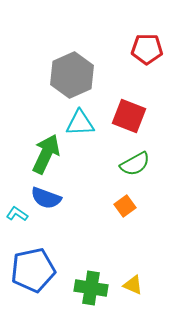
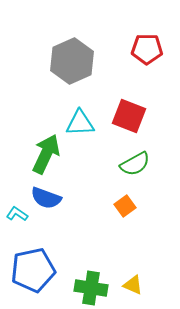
gray hexagon: moved 14 px up
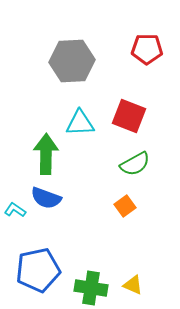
gray hexagon: rotated 21 degrees clockwise
green arrow: rotated 24 degrees counterclockwise
cyan L-shape: moved 2 px left, 4 px up
blue pentagon: moved 5 px right
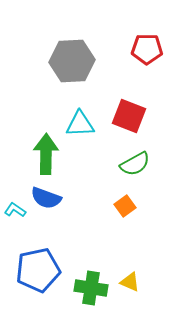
cyan triangle: moved 1 px down
yellow triangle: moved 3 px left, 3 px up
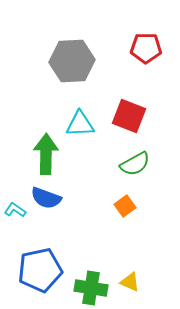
red pentagon: moved 1 px left, 1 px up
blue pentagon: moved 2 px right
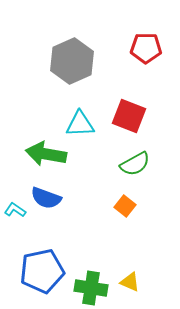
gray hexagon: rotated 21 degrees counterclockwise
green arrow: rotated 81 degrees counterclockwise
orange square: rotated 15 degrees counterclockwise
blue pentagon: moved 2 px right, 1 px down
